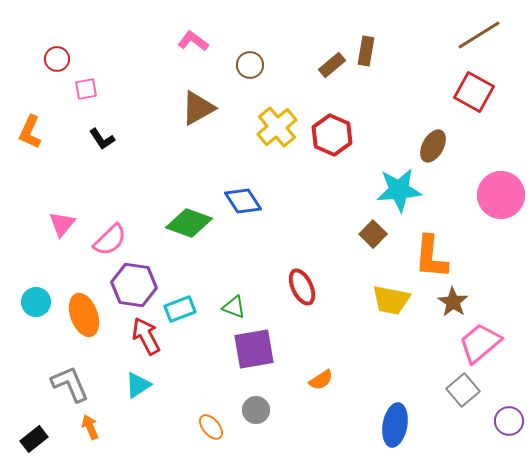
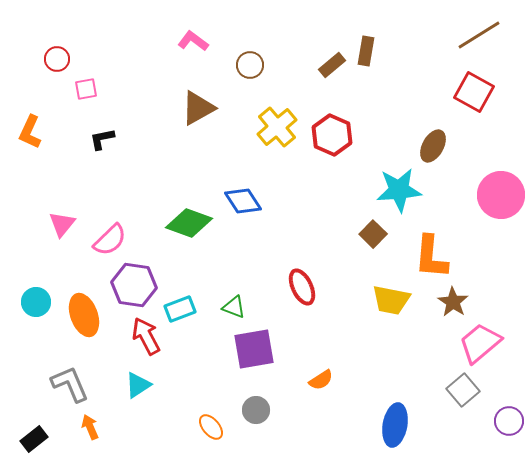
black L-shape at (102, 139): rotated 112 degrees clockwise
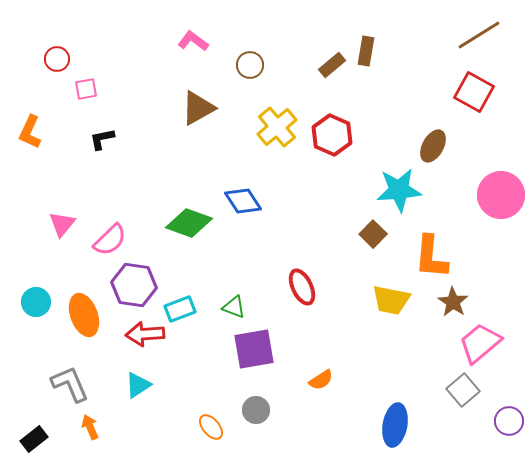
red arrow at (146, 336): moved 1 px left, 2 px up; rotated 66 degrees counterclockwise
